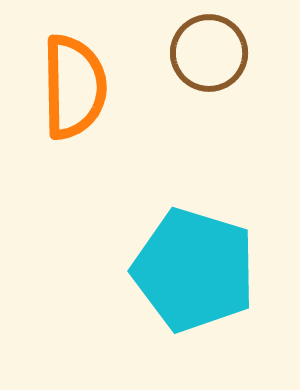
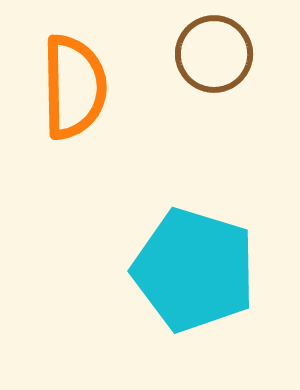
brown circle: moved 5 px right, 1 px down
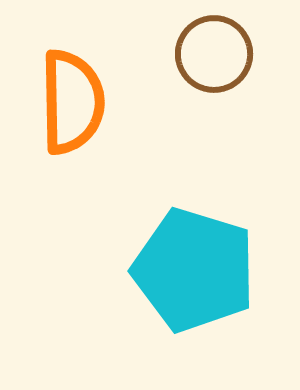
orange semicircle: moved 2 px left, 15 px down
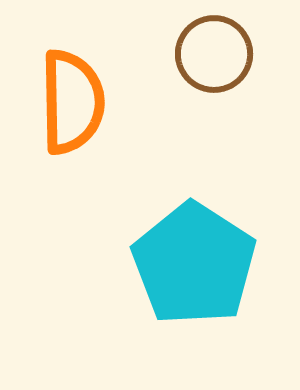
cyan pentagon: moved 6 px up; rotated 16 degrees clockwise
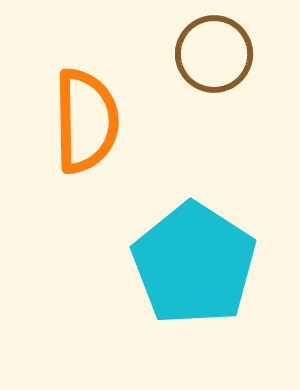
orange semicircle: moved 14 px right, 19 px down
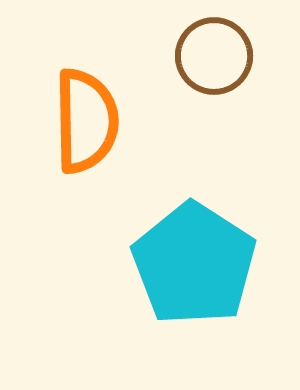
brown circle: moved 2 px down
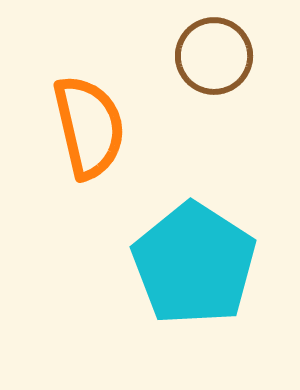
orange semicircle: moved 3 px right, 6 px down; rotated 12 degrees counterclockwise
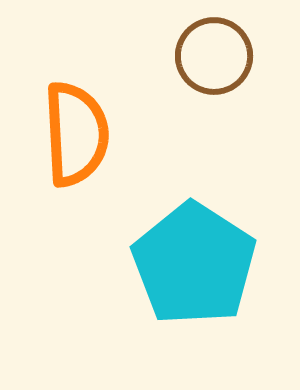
orange semicircle: moved 13 px left, 7 px down; rotated 10 degrees clockwise
